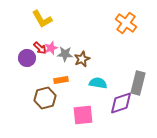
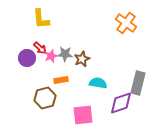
yellow L-shape: moved 1 px left; rotated 25 degrees clockwise
pink star: moved 8 px down
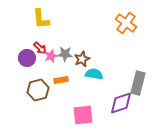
cyan semicircle: moved 4 px left, 9 px up
brown hexagon: moved 7 px left, 8 px up
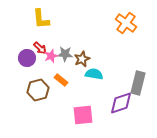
orange rectangle: rotated 48 degrees clockwise
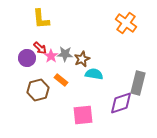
pink star: rotated 16 degrees counterclockwise
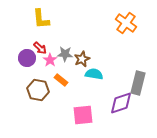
pink star: moved 1 px left, 4 px down
brown hexagon: rotated 25 degrees clockwise
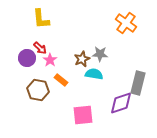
gray star: moved 35 px right
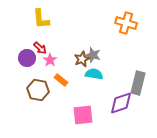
orange cross: rotated 20 degrees counterclockwise
gray star: moved 7 px left, 1 px down; rotated 14 degrees clockwise
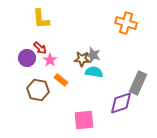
brown star: rotated 28 degrees clockwise
cyan semicircle: moved 2 px up
gray rectangle: rotated 10 degrees clockwise
pink square: moved 1 px right, 5 px down
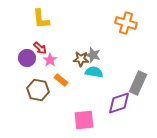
brown star: moved 1 px left
purple diamond: moved 2 px left
